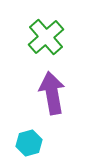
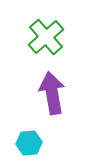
cyan hexagon: rotated 10 degrees clockwise
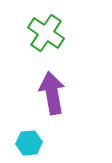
green cross: moved 4 px up; rotated 15 degrees counterclockwise
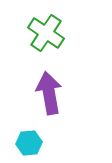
purple arrow: moved 3 px left
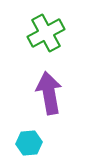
green cross: rotated 27 degrees clockwise
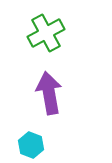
cyan hexagon: moved 2 px right, 2 px down; rotated 25 degrees clockwise
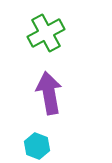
cyan hexagon: moved 6 px right, 1 px down
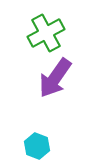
purple arrow: moved 6 px right, 15 px up; rotated 135 degrees counterclockwise
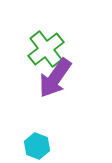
green cross: moved 16 px down; rotated 9 degrees counterclockwise
